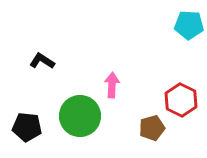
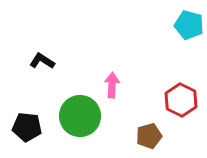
cyan pentagon: rotated 12 degrees clockwise
brown pentagon: moved 3 px left, 8 px down
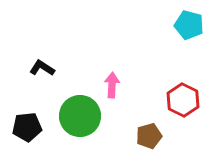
black L-shape: moved 7 px down
red hexagon: moved 2 px right
black pentagon: rotated 12 degrees counterclockwise
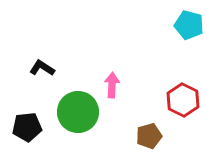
green circle: moved 2 px left, 4 px up
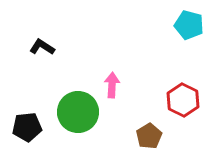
black L-shape: moved 21 px up
brown pentagon: rotated 15 degrees counterclockwise
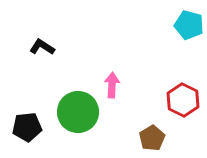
brown pentagon: moved 3 px right, 2 px down
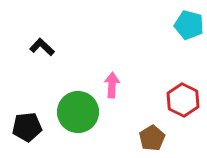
black L-shape: rotated 10 degrees clockwise
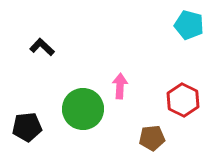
pink arrow: moved 8 px right, 1 px down
green circle: moved 5 px right, 3 px up
brown pentagon: rotated 25 degrees clockwise
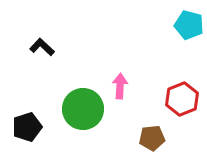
red hexagon: moved 1 px left, 1 px up; rotated 12 degrees clockwise
black pentagon: rotated 12 degrees counterclockwise
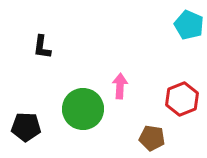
cyan pentagon: rotated 8 degrees clockwise
black L-shape: rotated 125 degrees counterclockwise
black pentagon: moved 1 px left; rotated 20 degrees clockwise
brown pentagon: rotated 15 degrees clockwise
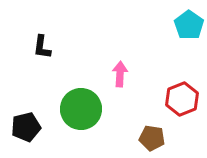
cyan pentagon: rotated 12 degrees clockwise
pink arrow: moved 12 px up
green circle: moved 2 px left
black pentagon: rotated 16 degrees counterclockwise
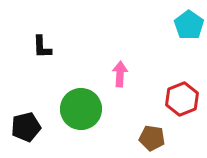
black L-shape: rotated 10 degrees counterclockwise
